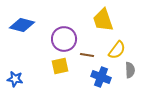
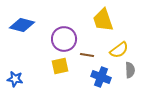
yellow semicircle: moved 2 px right; rotated 18 degrees clockwise
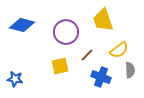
purple circle: moved 2 px right, 7 px up
brown line: rotated 56 degrees counterclockwise
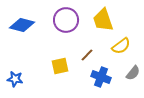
purple circle: moved 12 px up
yellow semicircle: moved 2 px right, 4 px up
gray semicircle: moved 3 px right, 3 px down; rotated 42 degrees clockwise
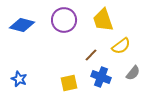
purple circle: moved 2 px left
brown line: moved 4 px right
yellow square: moved 9 px right, 17 px down
blue star: moved 4 px right; rotated 14 degrees clockwise
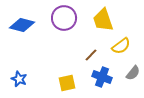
purple circle: moved 2 px up
blue cross: moved 1 px right
yellow square: moved 2 px left
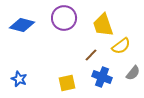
yellow trapezoid: moved 5 px down
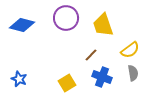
purple circle: moved 2 px right
yellow semicircle: moved 9 px right, 4 px down
gray semicircle: rotated 49 degrees counterclockwise
yellow square: rotated 18 degrees counterclockwise
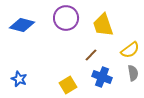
yellow square: moved 1 px right, 2 px down
